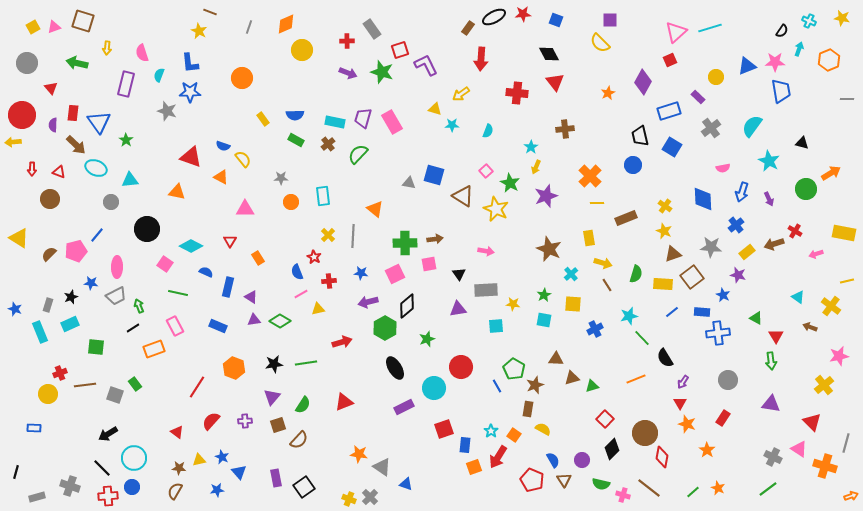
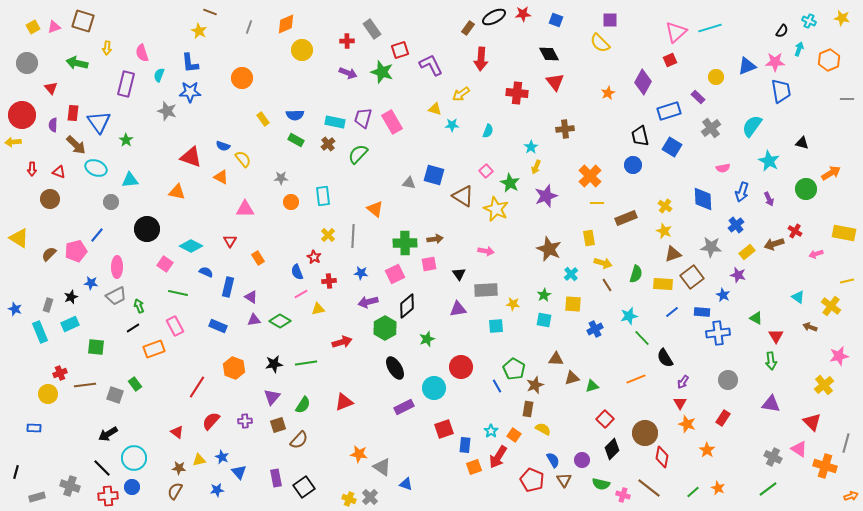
purple L-shape at (426, 65): moved 5 px right
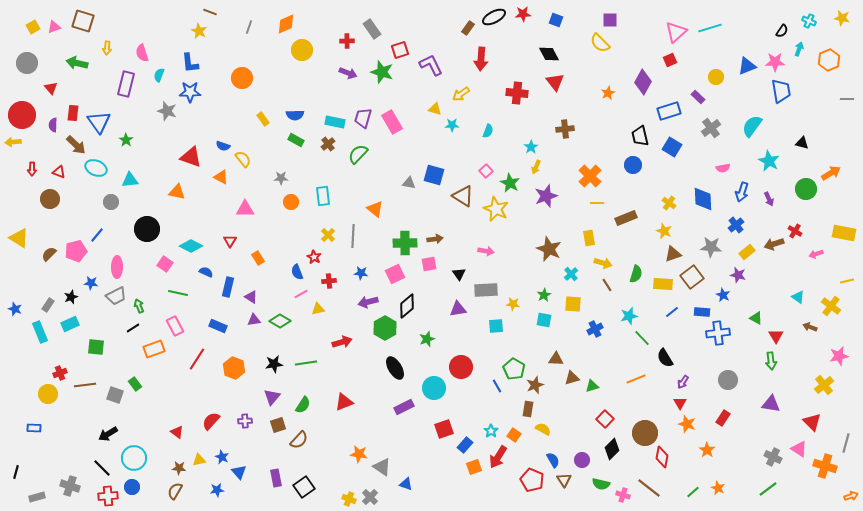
yellow cross at (665, 206): moved 4 px right, 3 px up
gray rectangle at (48, 305): rotated 16 degrees clockwise
red line at (197, 387): moved 28 px up
blue rectangle at (465, 445): rotated 35 degrees clockwise
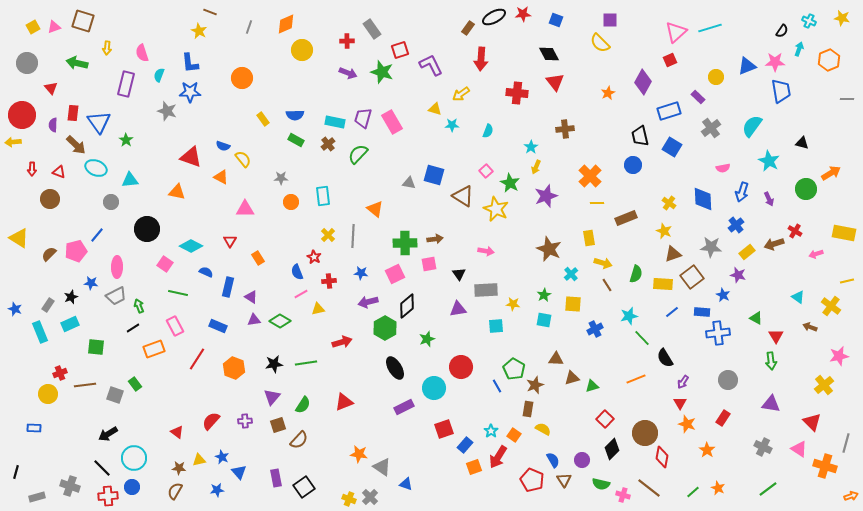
gray cross at (773, 457): moved 10 px left, 10 px up
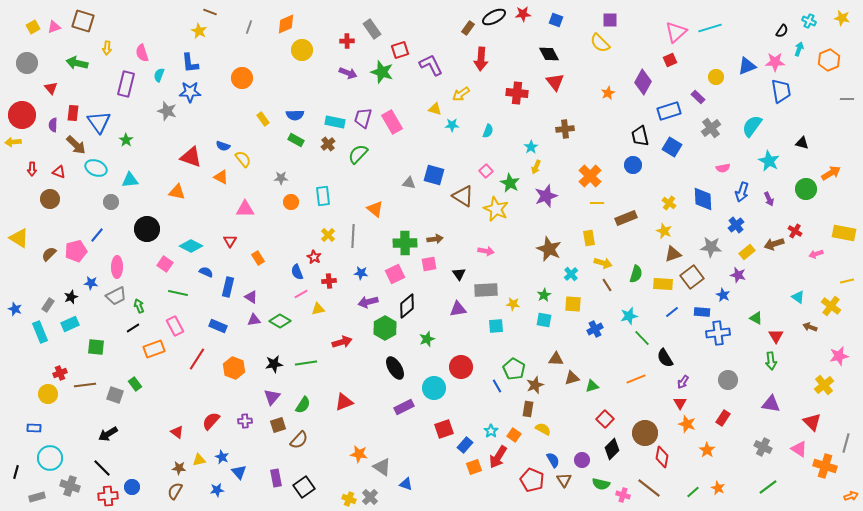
cyan circle at (134, 458): moved 84 px left
green line at (768, 489): moved 2 px up
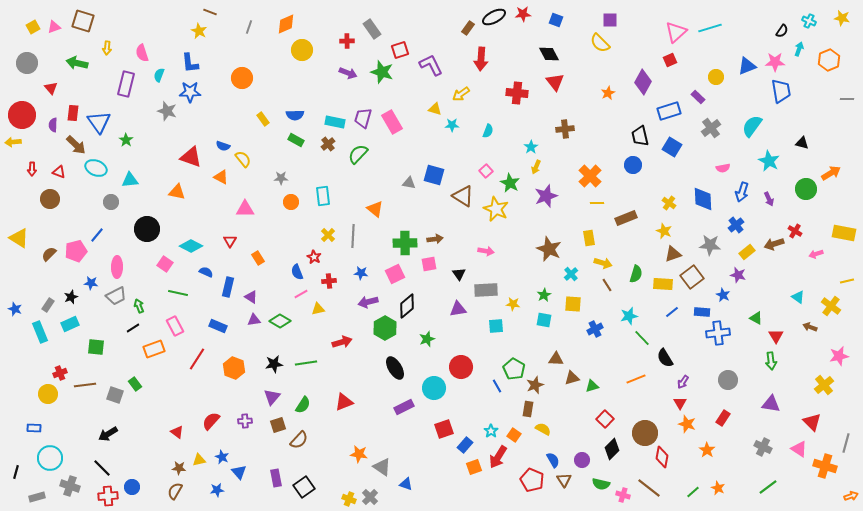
gray star at (711, 247): moved 1 px left, 2 px up
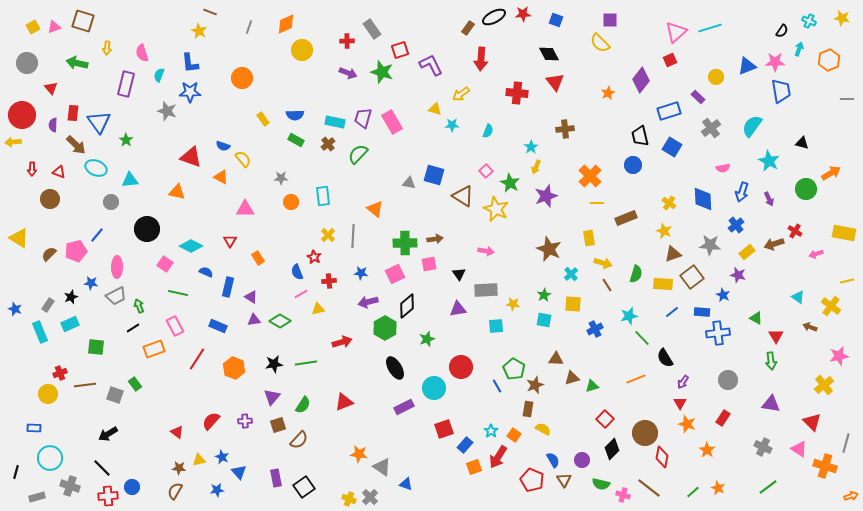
purple diamond at (643, 82): moved 2 px left, 2 px up; rotated 10 degrees clockwise
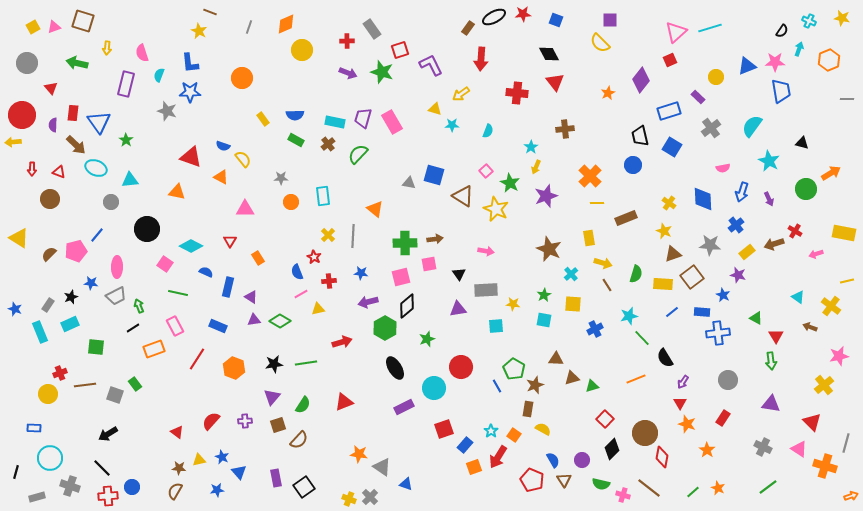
pink square at (395, 274): moved 6 px right, 3 px down; rotated 12 degrees clockwise
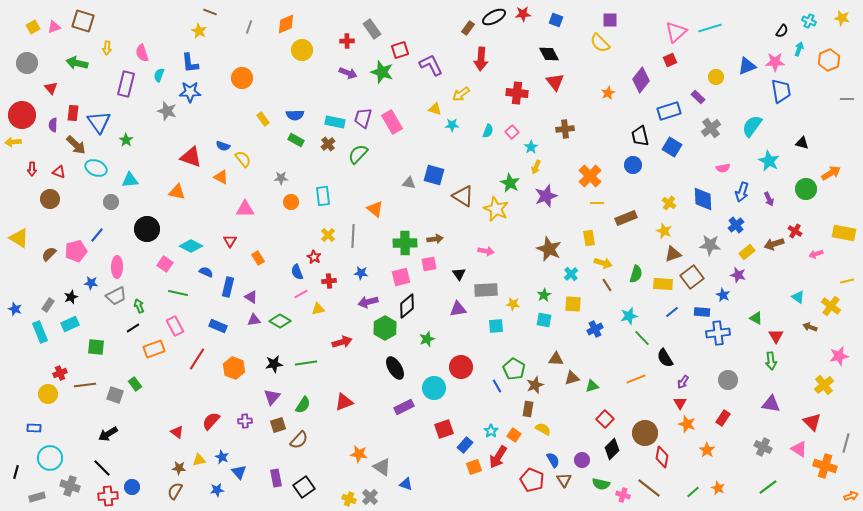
pink square at (486, 171): moved 26 px right, 39 px up
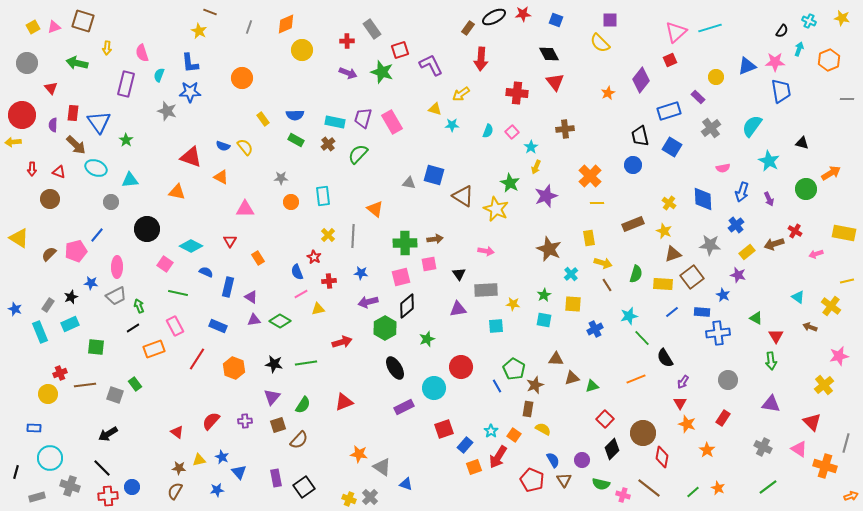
yellow semicircle at (243, 159): moved 2 px right, 12 px up
brown rectangle at (626, 218): moved 7 px right, 6 px down
black star at (274, 364): rotated 18 degrees clockwise
brown circle at (645, 433): moved 2 px left
